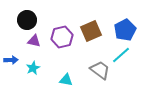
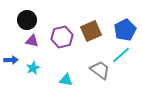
purple triangle: moved 2 px left
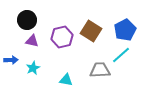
brown square: rotated 35 degrees counterclockwise
gray trapezoid: rotated 40 degrees counterclockwise
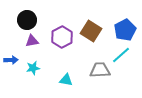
purple hexagon: rotated 15 degrees counterclockwise
purple triangle: rotated 24 degrees counterclockwise
cyan star: rotated 16 degrees clockwise
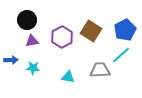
cyan star: rotated 16 degrees clockwise
cyan triangle: moved 2 px right, 3 px up
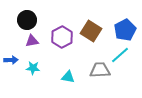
cyan line: moved 1 px left
